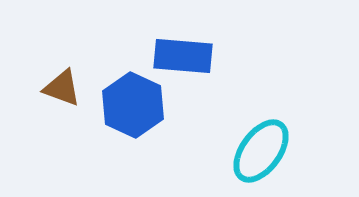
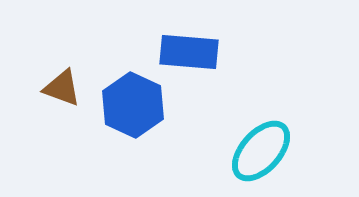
blue rectangle: moved 6 px right, 4 px up
cyan ellipse: rotated 6 degrees clockwise
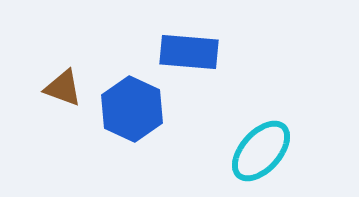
brown triangle: moved 1 px right
blue hexagon: moved 1 px left, 4 px down
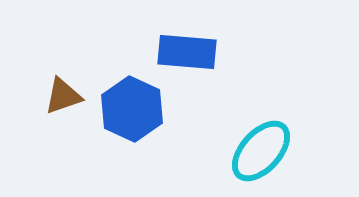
blue rectangle: moved 2 px left
brown triangle: moved 8 px down; rotated 39 degrees counterclockwise
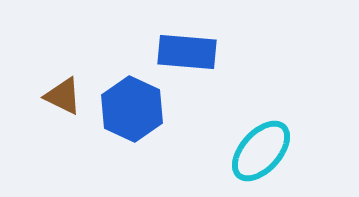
brown triangle: rotated 45 degrees clockwise
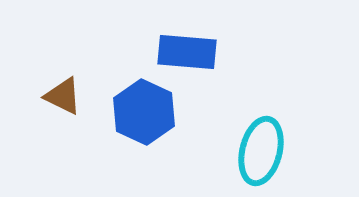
blue hexagon: moved 12 px right, 3 px down
cyan ellipse: rotated 28 degrees counterclockwise
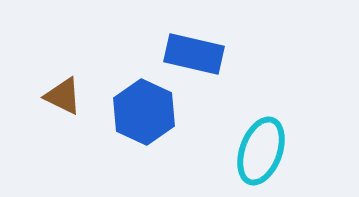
blue rectangle: moved 7 px right, 2 px down; rotated 8 degrees clockwise
cyan ellipse: rotated 6 degrees clockwise
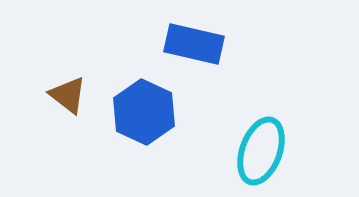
blue rectangle: moved 10 px up
brown triangle: moved 5 px right, 1 px up; rotated 12 degrees clockwise
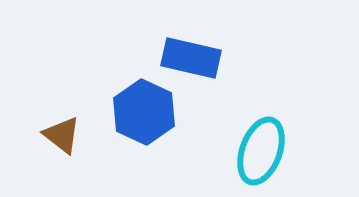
blue rectangle: moved 3 px left, 14 px down
brown triangle: moved 6 px left, 40 px down
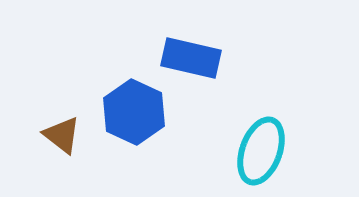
blue hexagon: moved 10 px left
